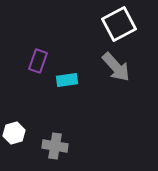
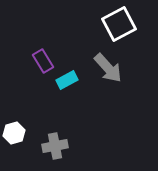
purple rectangle: moved 5 px right; rotated 50 degrees counterclockwise
gray arrow: moved 8 px left, 1 px down
cyan rectangle: rotated 20 degrees counterclockwise
gray cross: rotated 20 degrees counterclockwise
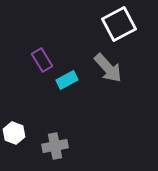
purple rectangle: moved 1 px left, 1 px up
white hexagon: rotated 25 degrees counterclockwise
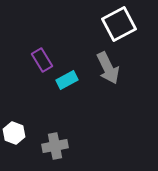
gray arrow: rotated 16 degrees clockwise
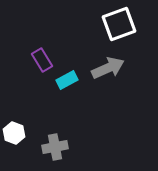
white square: rotated 8 degrees clockwise
gray arrow: rotated 88 degrees counterclockwise
gray cross: moved 1 px down
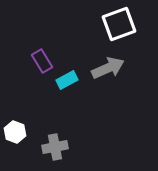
purple rectangle: moved 1 px down
white hexagon: moved 1 px right, 1 px up
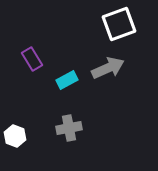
purple rectangle: moved 10 px left, 2 px up
white hexagon: moved 4 px down
gray cross: moved 14 px right, 19 px up
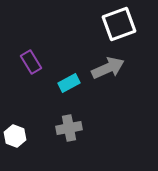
purple rectangle: moved 1 px left, 3 px down
cyan rectangle: moved 2 px right, 3 px down
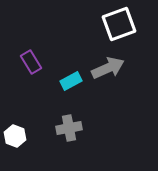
cyan rectangle: moved 2 px right, 2 px up
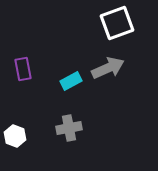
white square: moved 2 px left, 1 px up
purple rectangle: moved 8 px left, 7 px down; rotated 20 degrees clockwise
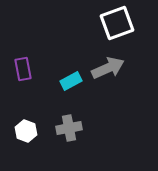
white hexagon: moved 11 px right, 5 px up
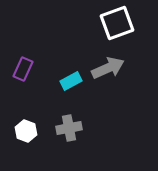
purple rectangle: rotated 35 degrees clockwise
